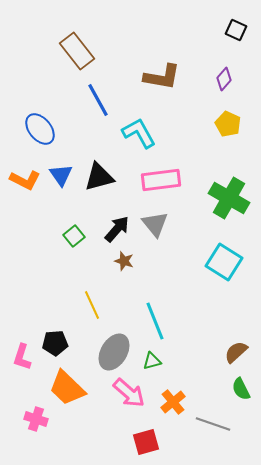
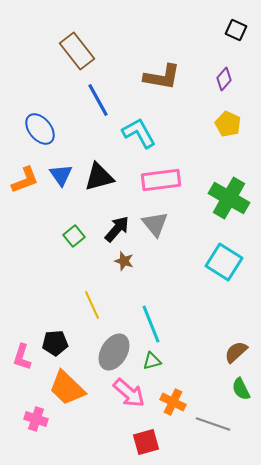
orange L-shape: rotated 48 degrees counterclockwise
cyan line: moved 4 px left, 3 px down
orange cross: rotated 25 degrees counterclockwise
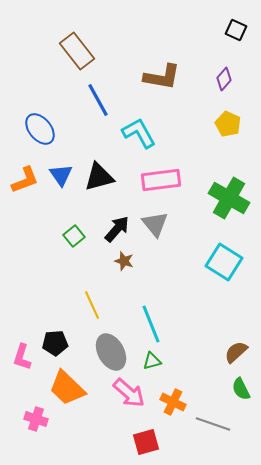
gray ellipse: moved 3 px left; rotated 60 degrees counterclockwise
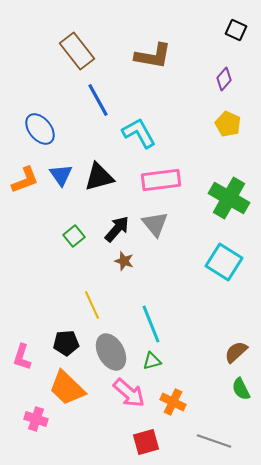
brown L-shape: moved 9 px left, 21 px up
black pentagon: moved 11 px right
gray line: moved 1 px right, 17 px down
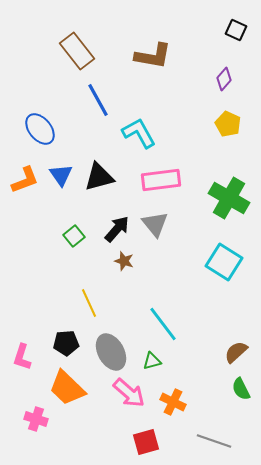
yellow line: moved 3 px left, 2 px up
cyan line: moved 12 px right; rotated 15 degrees counterclockwise
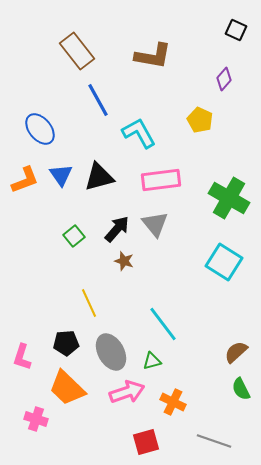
yellow pentagon: moved 28 px left, 4 px up
pink arrow: moved 2 px left, 1 px up; rotated 60 degrees counterclockwise
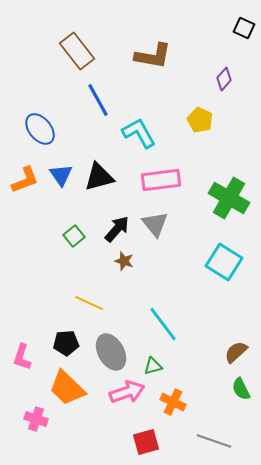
black square: moved 8 px right, 2 px up
yellow line: rotated 40 degrees counterclockwise
green triangle: moved 1 px right, 5 px down
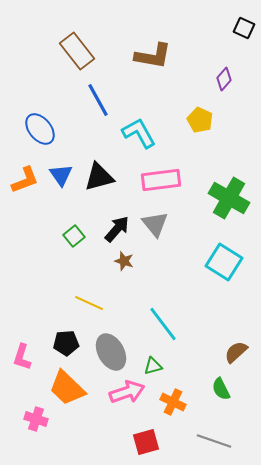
green semicircle: moved 20 px left
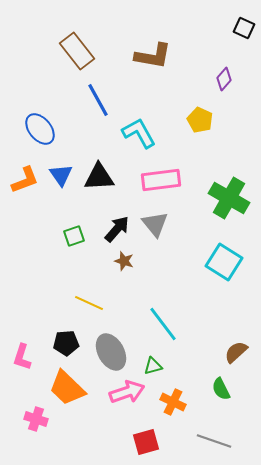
black triangle: rotated 12 degrees clockwise
green square: rotated 20 degrees clockwise
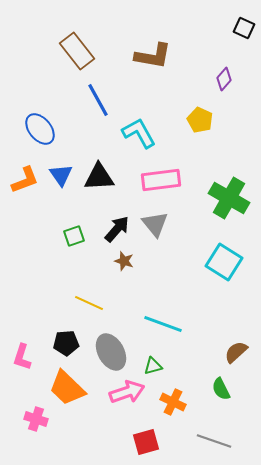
cyan line: rotated 33 degrees counterclockwise
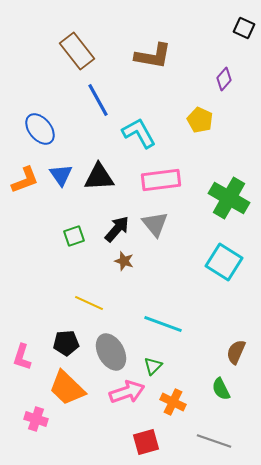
brown semicircle: rotated 25 degrees counterclockwise
green triangle: rotated 30 degrees counterclockwise
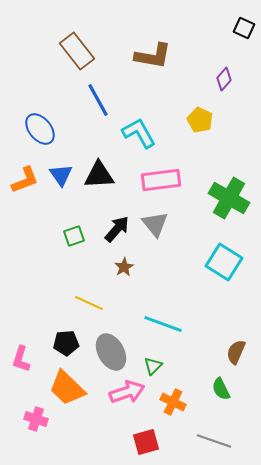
black triangle: moved 2 px up
brown star: moved 6 px down; rotated 24 degrees clockwise
pink L-shape: moved 1 px left, 2 px down
